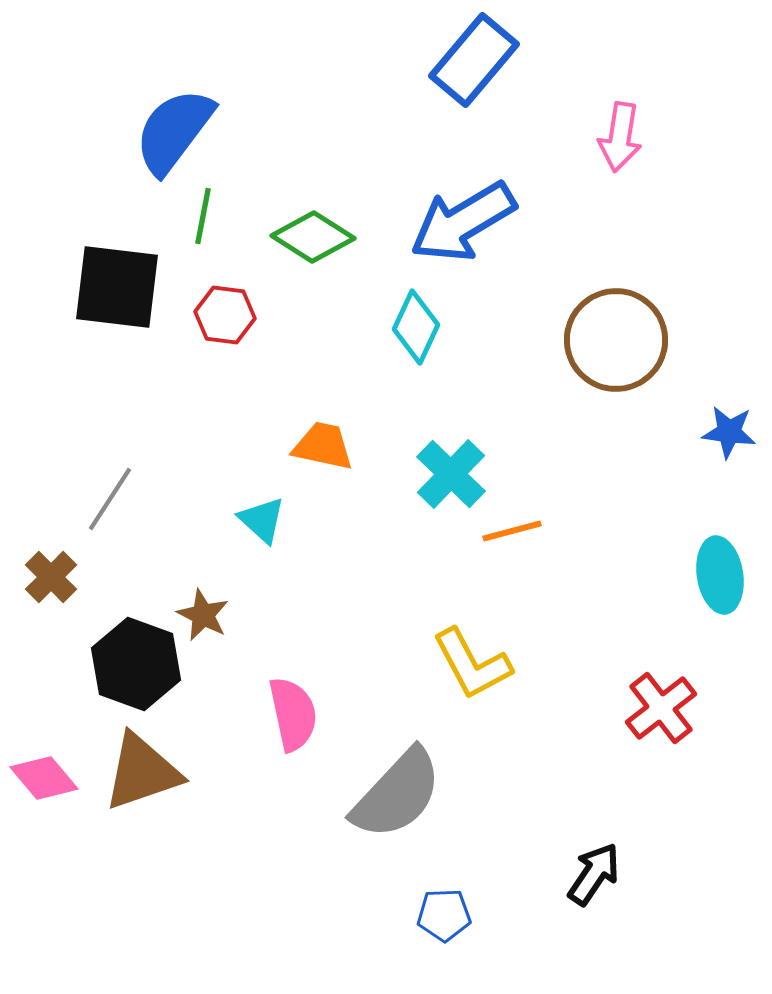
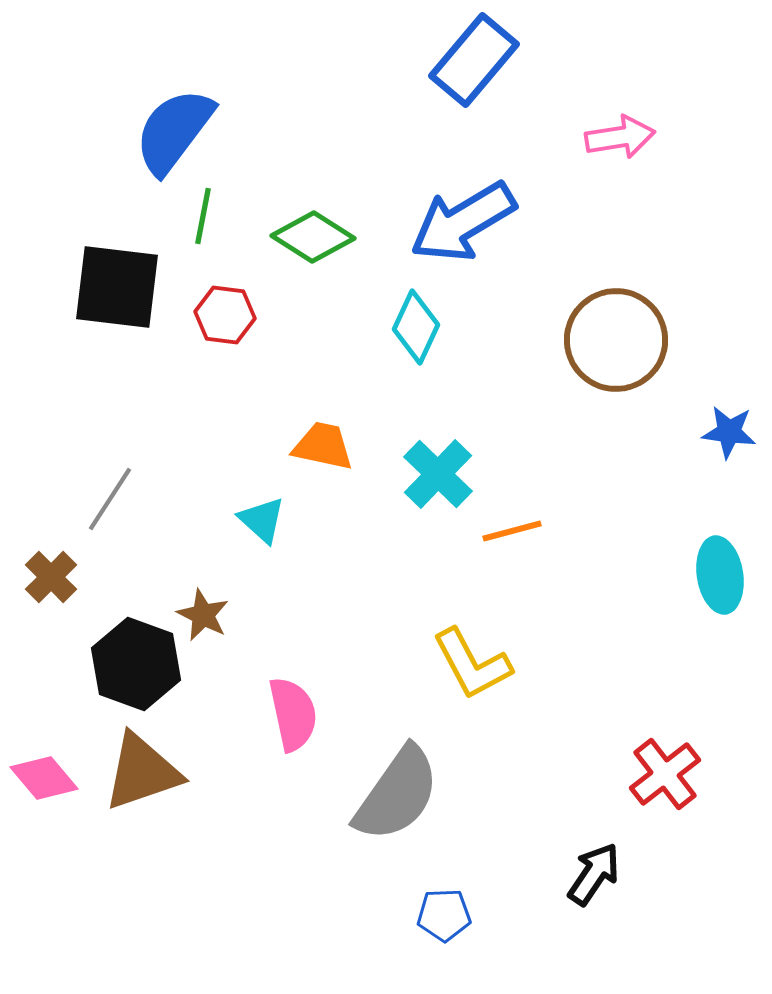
pink arrow: rotated 108 degrees counterclockwise
cyan cross: moved 13 px left
red cross: moved 4 px right, 66 px down
gray semicircle: rotated 8 degrees counterclockwise
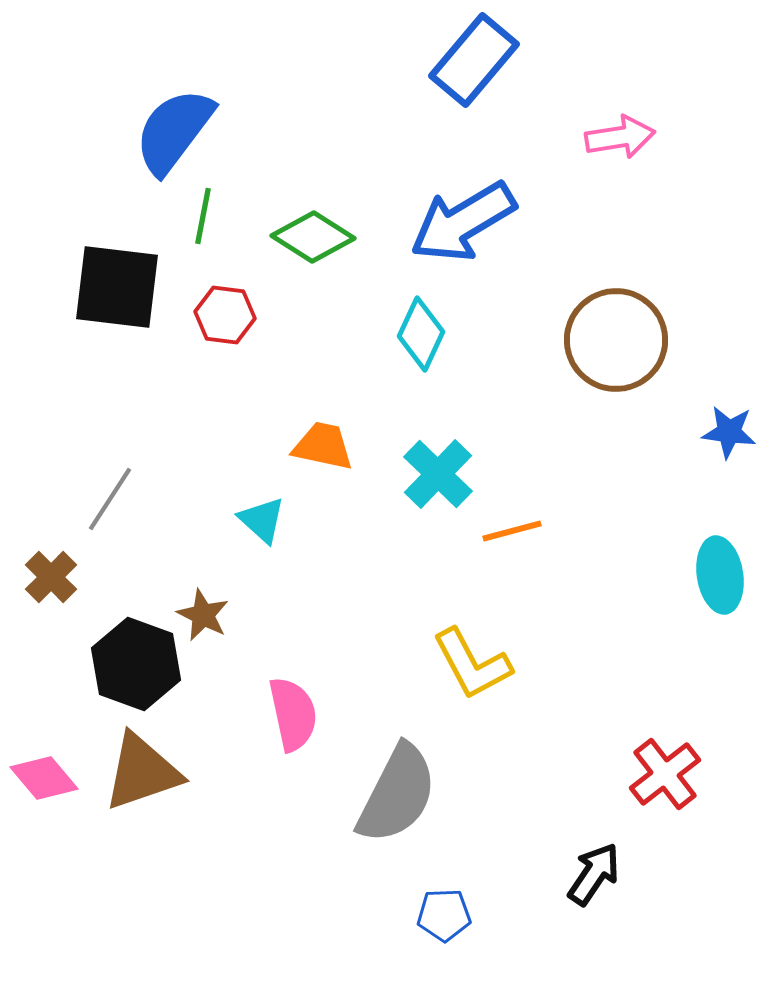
cyan diamond: moved 5 px right, 7 px down
gray semicircle: rotated 8 degrees counterclockwise
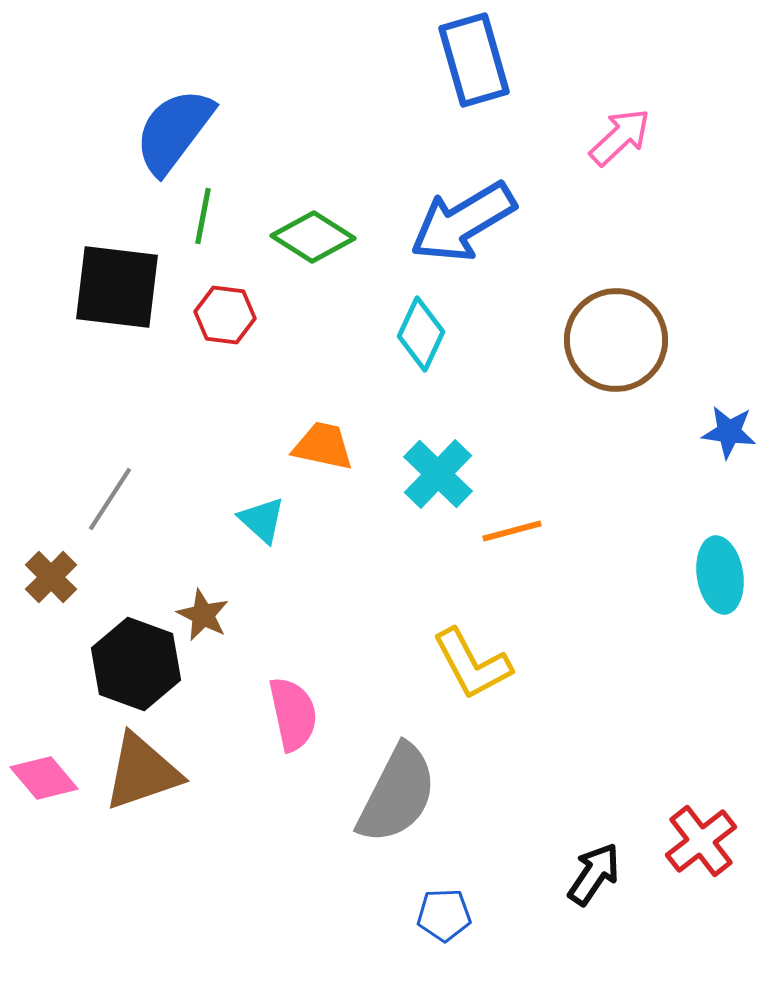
blue rectangle: rotated 56 degrees counterclockwise
pink arrow: rotated 34 degrees counterclockwise
red cross: moved 36 px right, 67 px down
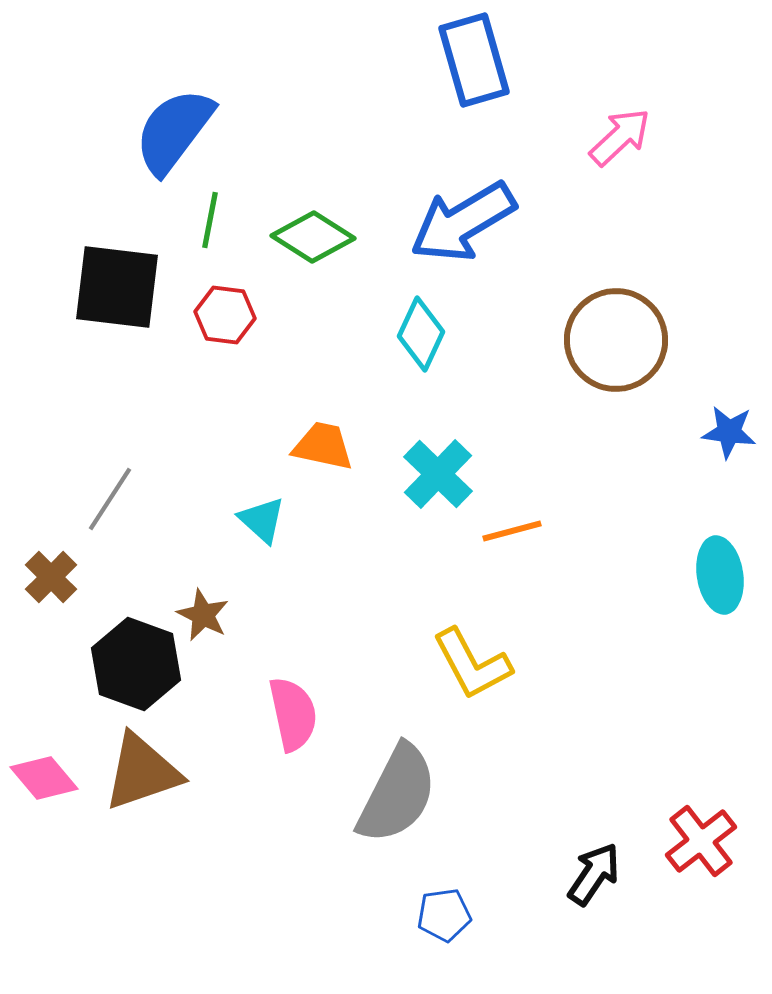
green line: moved 7 px right, 4 px down
blue pentagon: rotated 6 degrees counterclockwise
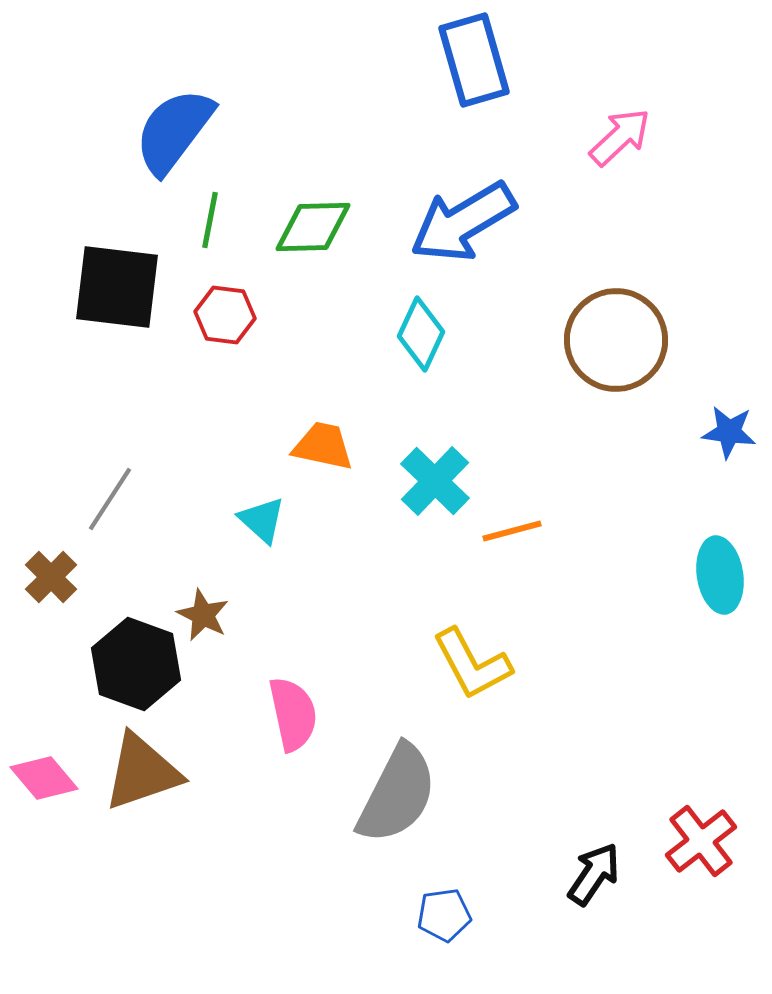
green diamond: moved 10 px up; rotated 34 degrees counterclockwise
cyan cross: moved 3 px left, 7 px down
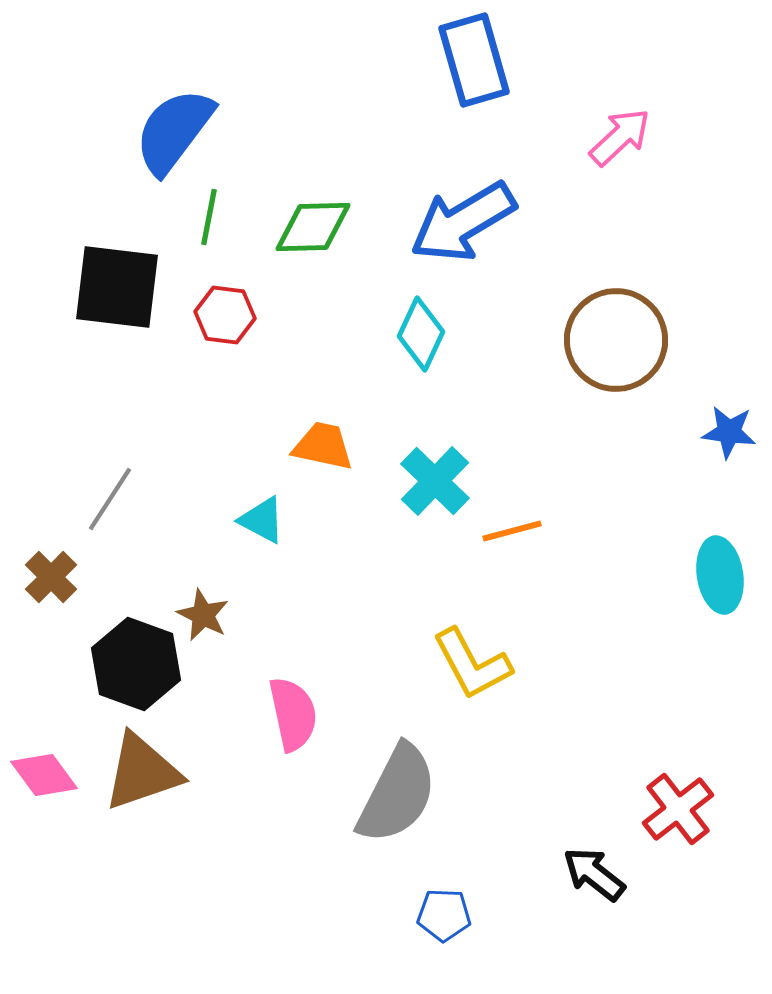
green line: moved 1 px left, 3 px up
cyan triangle: rotated 14 degrees counterclockwise
pink diamond: moved 3 px up; rotated 4 degrees clockwise
red cross: moved 23 px left, 32 px up
black arrow: rotated 86 degrees counterclockwise
blue pentagon: rotated 10 degrees clockwise
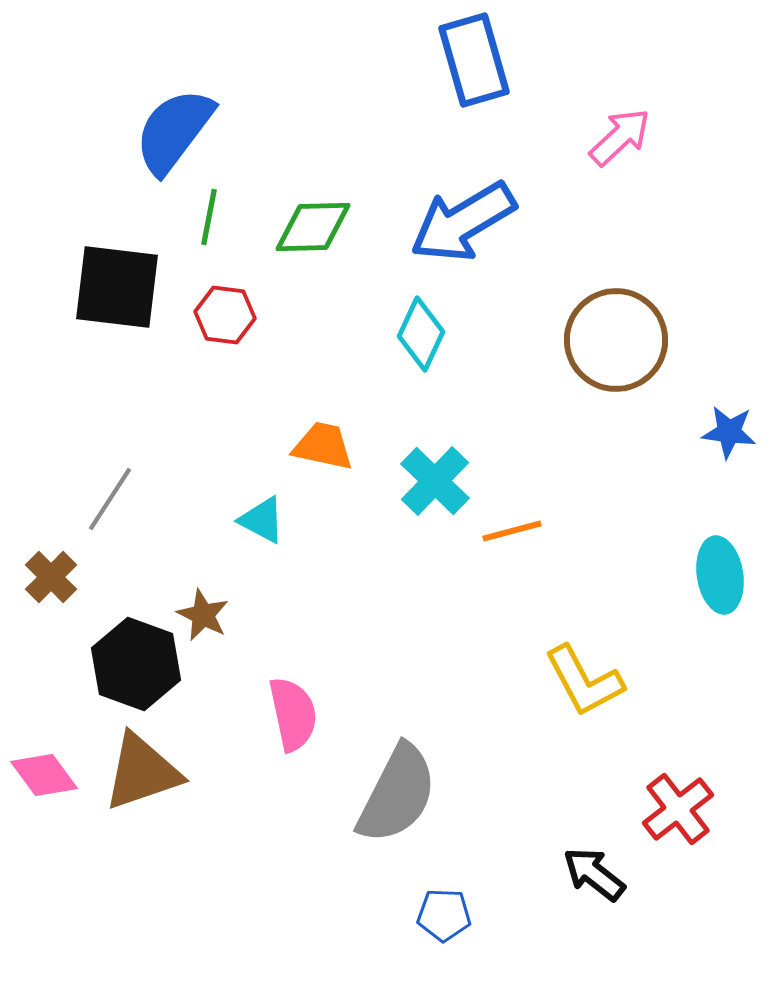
yellow L-shape: moved 112 px right, 17 px down
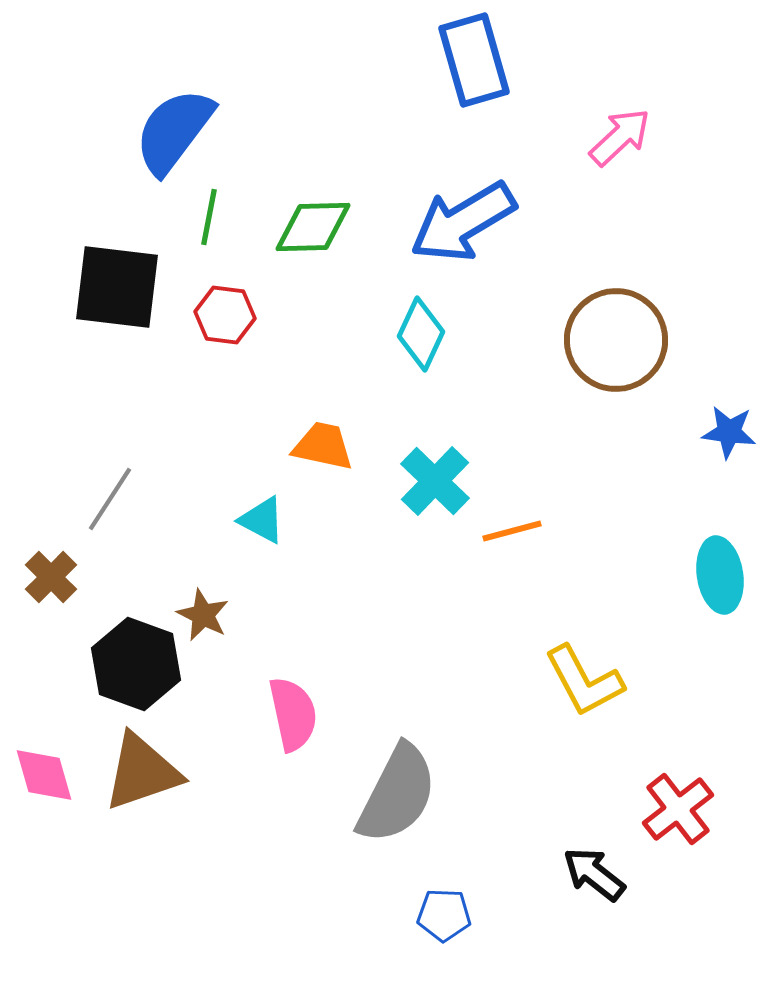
pink diamond: rotated 20 degrees clockwise
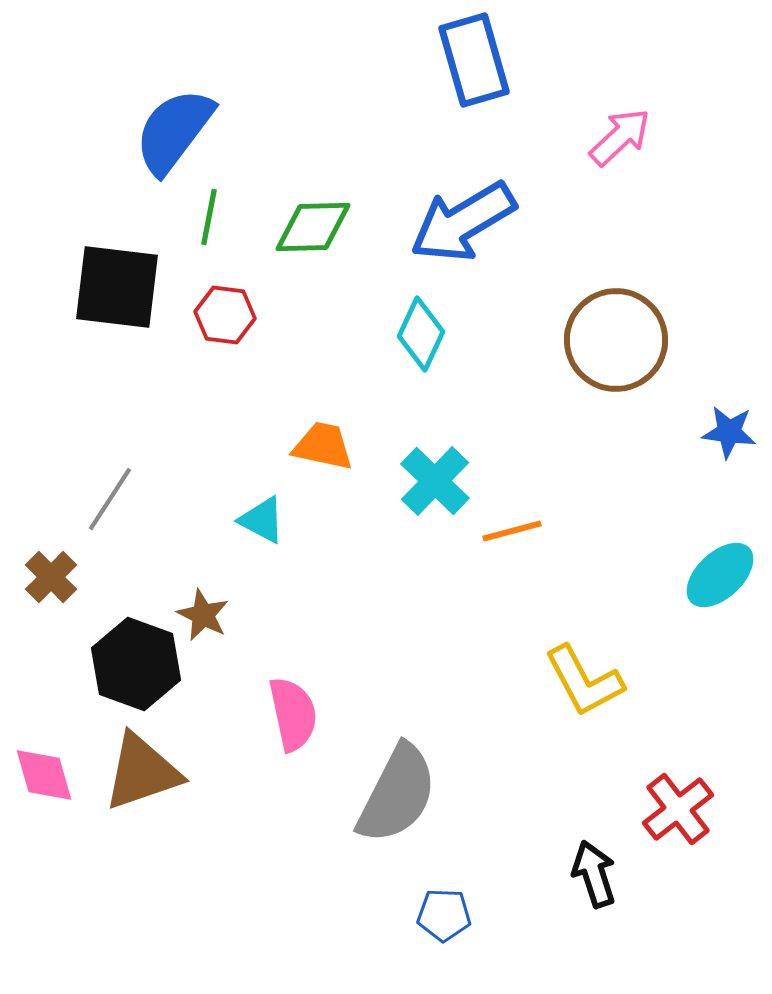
cyan ellipse: rotated 56 degrees clockwise
black arrow: rotated 34 degrees clockwise
